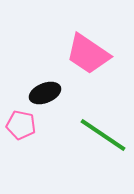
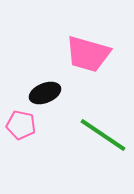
pink trapezoid: rotated 18 degrees counterclockwise
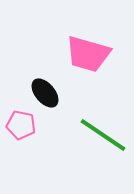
black ellipse: rotated 72 degrees clockwise
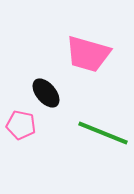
black ellipse: moved 1 px right
green line: moved 2 px up; rotated 12 degrees counterclockwise
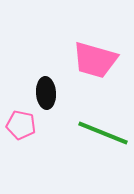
pink trapezoid: moved 7 px right, 6 px down
black ellipse: rotated 36 degrees clockwise
